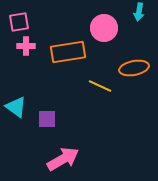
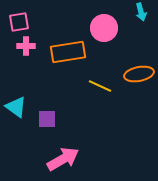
cyan arrow: moved 2 px right; rotated 24 degrees counterclockwise
orange ellipse: moved 5 px right, 6 px down
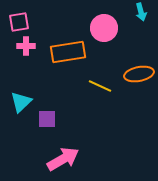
cyan triangle: moved 5 px right, 5 px up; rotated 40 degrees clockwise
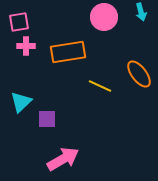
pink circle: moved 11 px up
orange ellipse: rotated 64 degrees clockwise
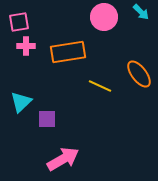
cyan arrow: rotated 30 degrees counterclockwise
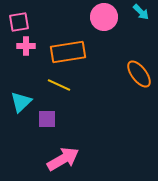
yellow line: moved 41 px left, 1 px up
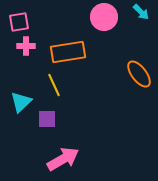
yellow line: moved 5 px left; rotated 40 degrees clockwise
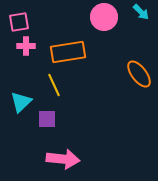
pink arrow: rotated 36 degrees clockwise
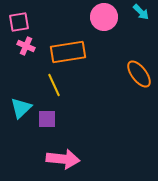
pink cross: rotated 24 degrees clockwise
cyan triangle: moved 6 px down
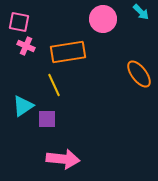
pink circle: moved 1 px left, 2 px down
pink square: rotated 20 degrees clockwise
cyan triangle: moved 2 px right, 2 px up; rotated 10 degrees clockwise
